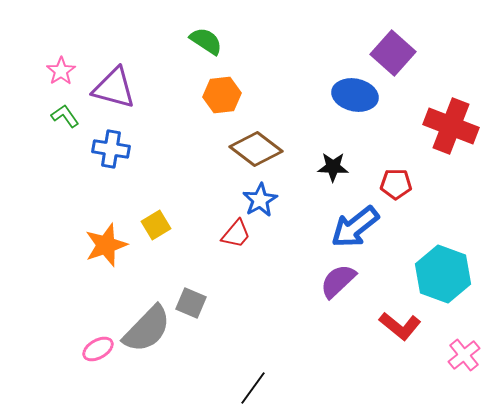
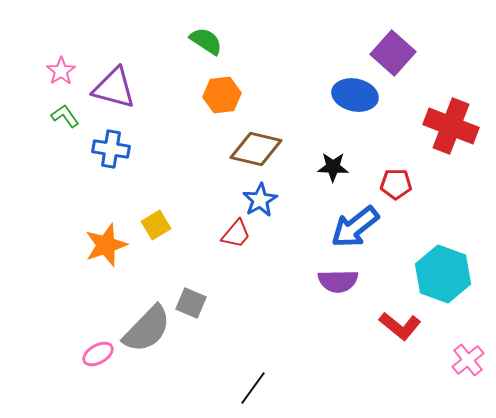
brown diamond: rotated 24 degrees counterclockwise
purple semicircle: rotated 138 degrees counterclockwise
pink ellipse: moved 5 px down
pink cross: moved 4 px right, 5 px down
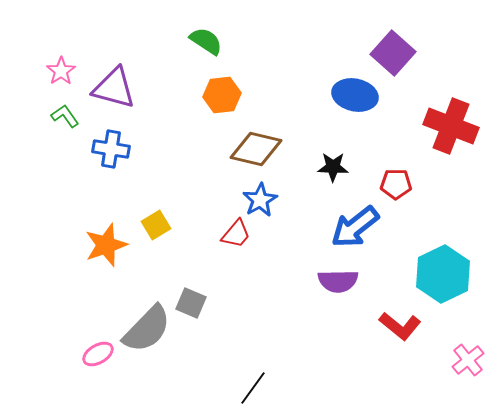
cyan hexagon: rotated 14 degrees clockwise
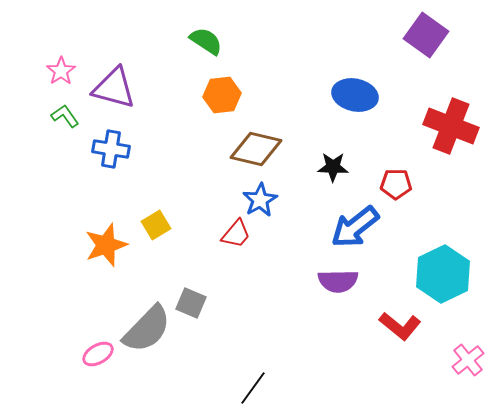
purple square: moved 33 px right, 18 px up; rotated 6 degrees counterclockwise
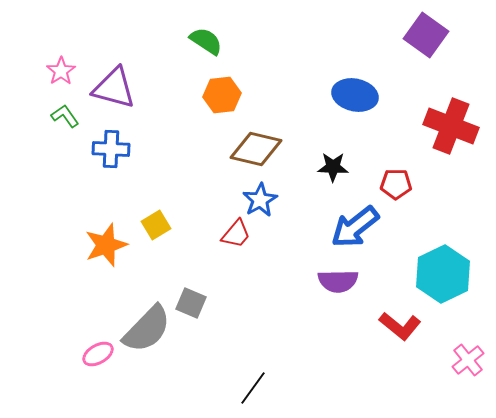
blue cross: rotated 6 degrees counterclockwise
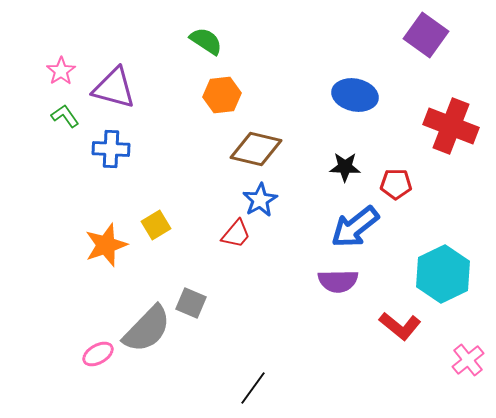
black star: moved 12 px right
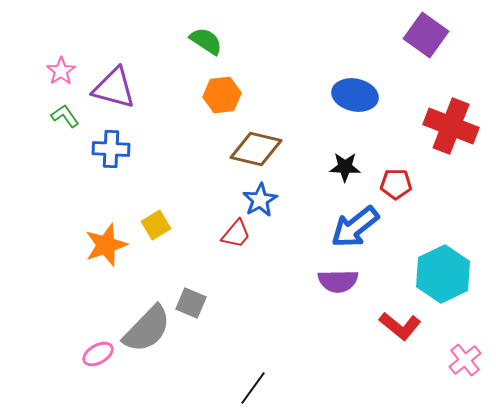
pink cross: moved 3 px left
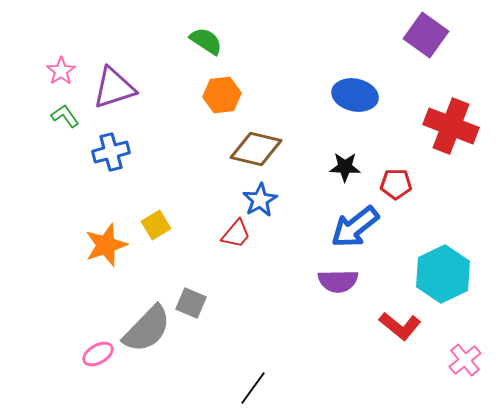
purple triangle: rotated 33 degrees counterclockwise
blue cross: moved 3 px down; rotated 18 degrees counterclockwise
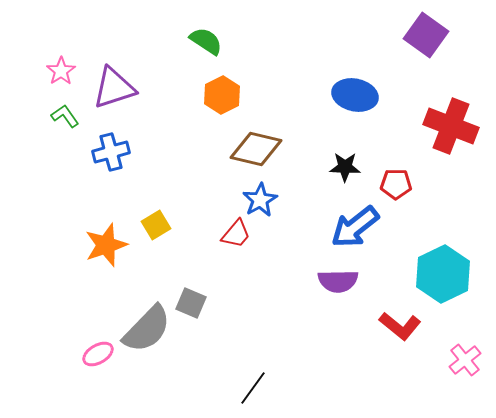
orange hexagon: rotated 21 degrees counterclockwise
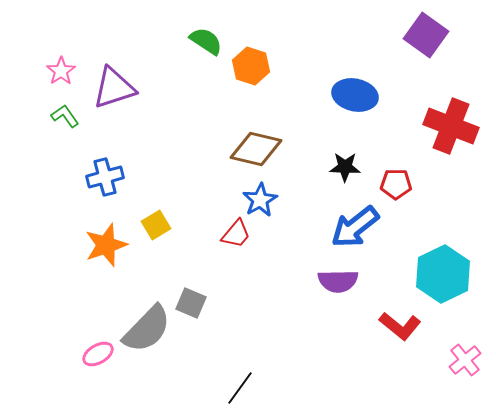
orange hexagon: moved 29 px right, 29 px up; rotated 15 degrees counterclockwise
blue cross: moved 6 px left, 25 px down
black line: moved 13 px left
